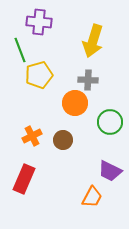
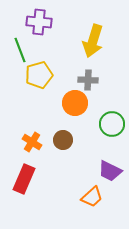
green circle: moved 2 px right, 2 px down
orange cross: moved 6 px down; rotated 30 degrees counterclockwise
orange trapezoid: rotated 20 degrees clockwise
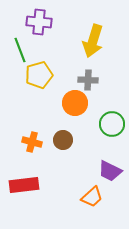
orange cross: rotated 18 degrees counterclockwise
red rectangle: moved 6 px down; rotated 60 degrees clockwise
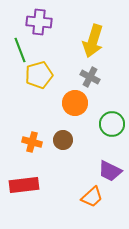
gray cross: moved 2 px right, 3 px up; rotated 24 degrees clockwise
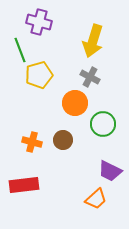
purple cross: rotated 10 degrees clockwise
green circle: moved 9 px left
orange trapezoid: moved 4 px right, 2 px down
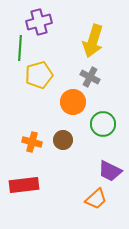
purple cross: rotated 30 degrees counterclockwise
green line: moved 2 px up; rotated 25 degrees clockwise
orange circle: moved 2 px left, 1 px up
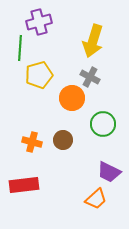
orange circle: moved 1 px left, 4 px up
purple trapezoid: moved 1 px left, 1 px down
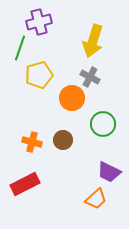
green line: rotated 15 degrees clockwise
red rectangle: moved 1 px right, 1 px up; rotated 20 degrees counterclockwise
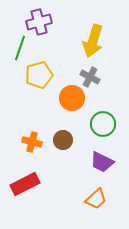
purple trapezoid: moved 7 px left, 10 px up
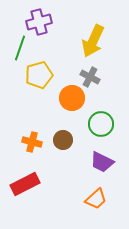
yellow arrow: rotated 8 degrees clockwise
green circle: moved 2 px left
